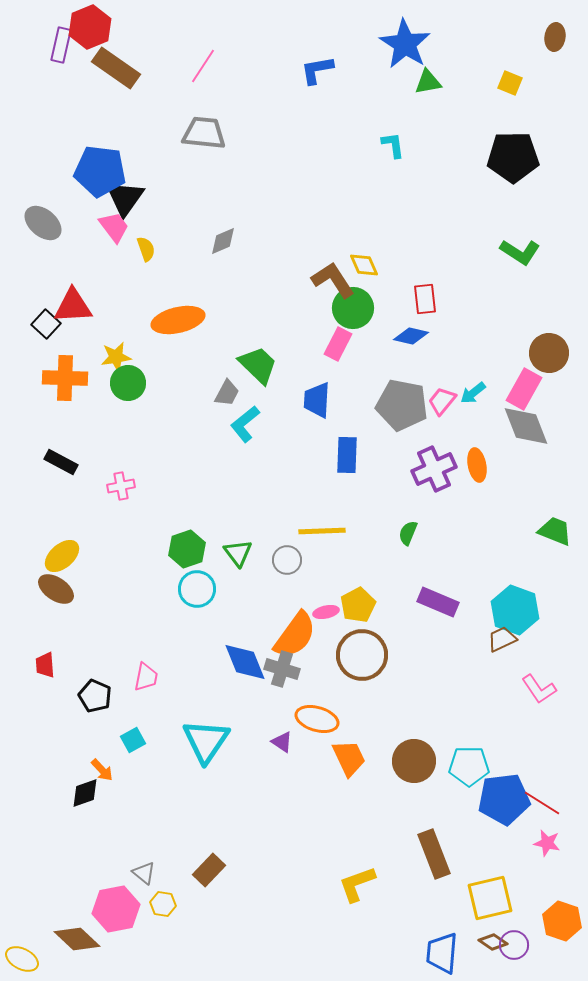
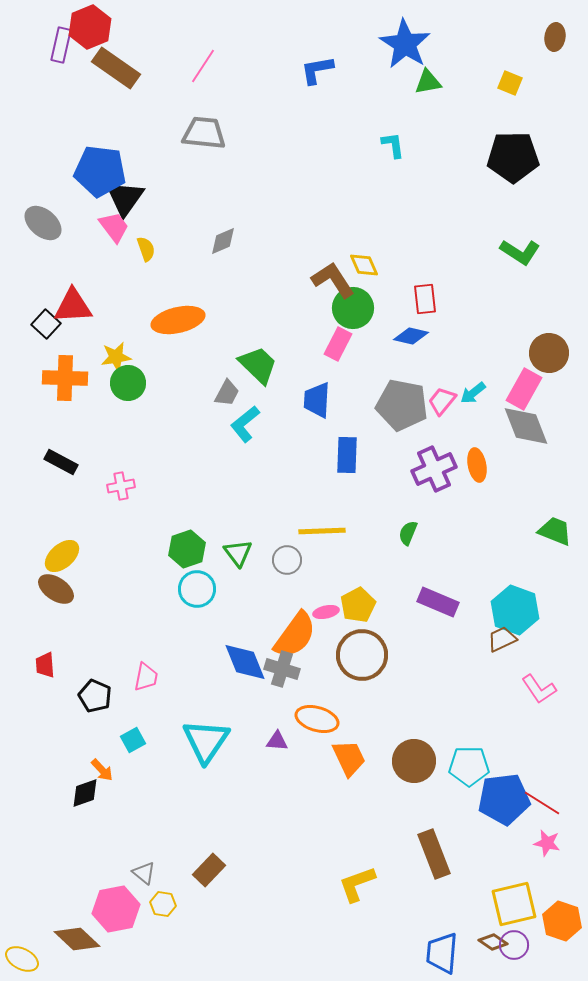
purple triangle at (282, 742): moved 5 px left, 1 px up; rotated 30 degrees counterclockwise
yellow square at (490, 898): moved 24 px right, 6 px down
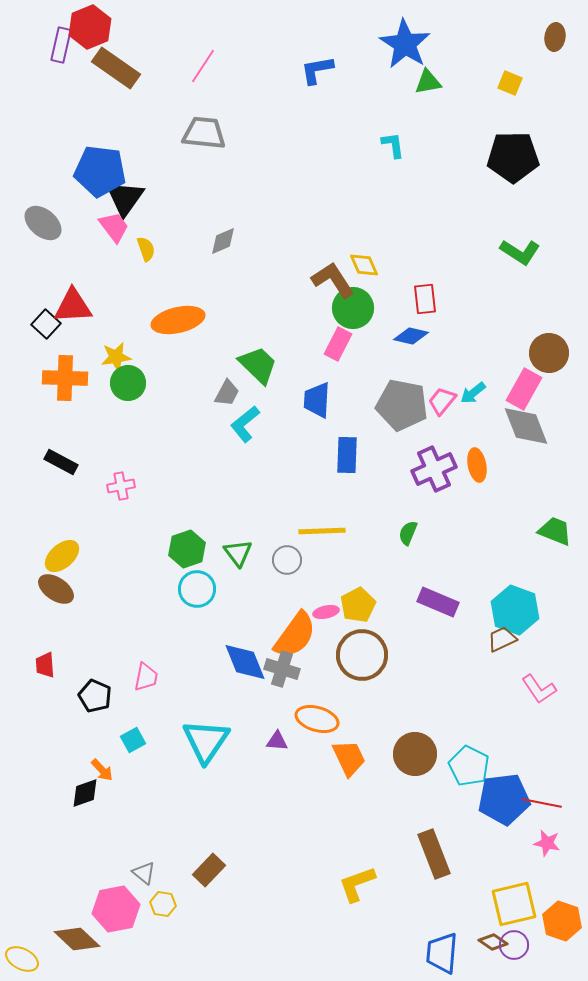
brown circle at (414, 761): moved 1 px right, 7 px up
cyan pentagon at (469, 766): rotated 27 degrees clockwise
red line at (542, 803): rotated 21 degrees counterclockwise
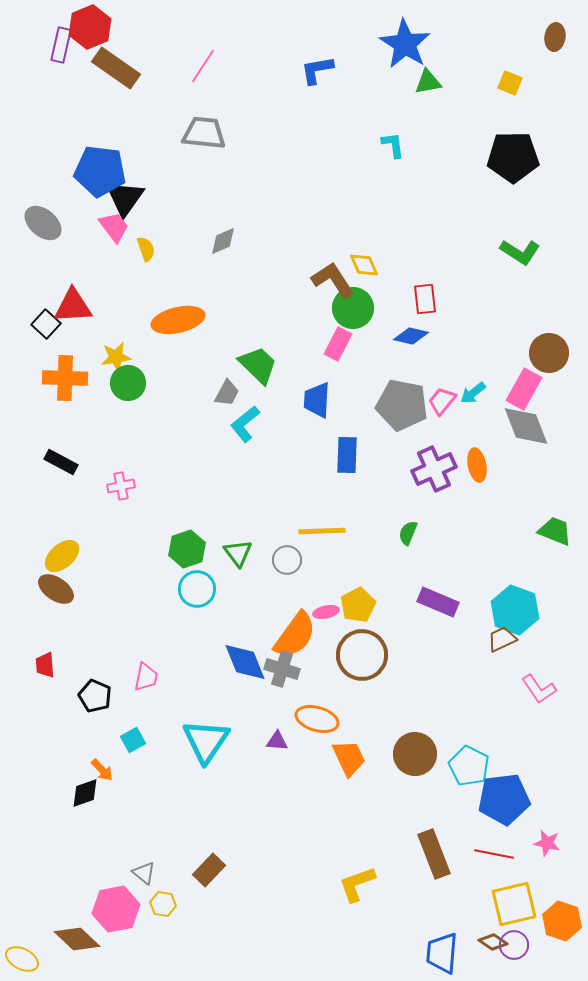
red line at (542, 803): moved 48 px left, 51 px down
